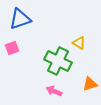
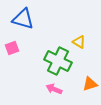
blue triangle: moved 3 px right; rotated 35 degrees clockwise
yellow triangle: moved 1 px up
pink arrow: moved 2 px up
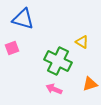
yellow triangle: moved 3 px right
